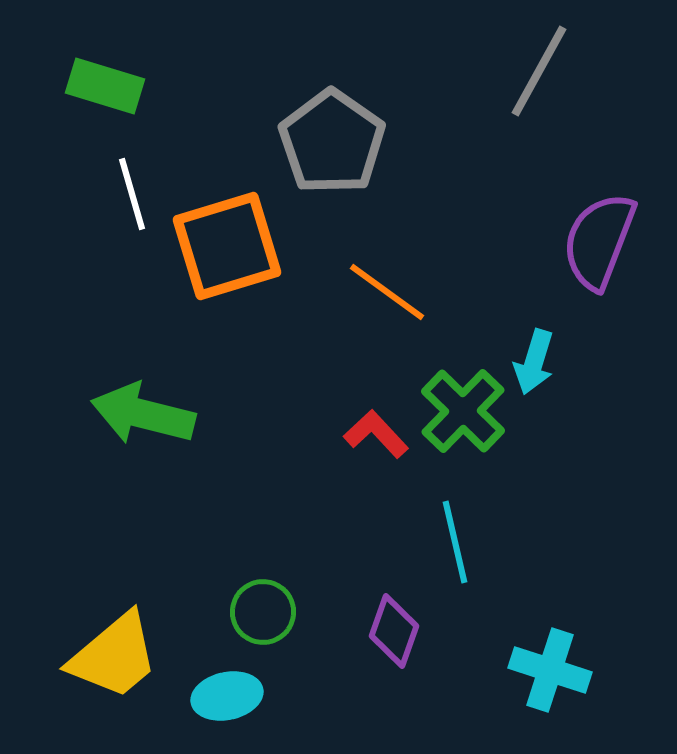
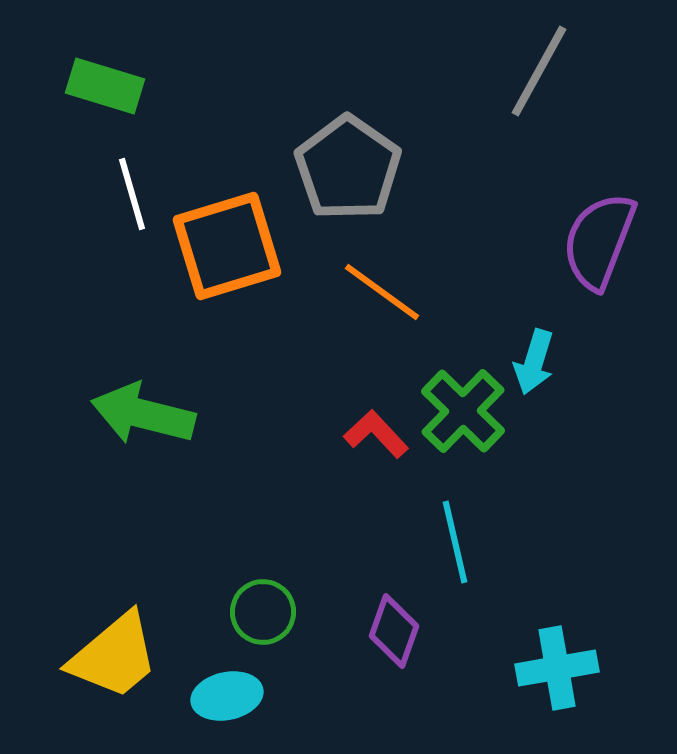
gray pentagon: moved 16 px right, 26 px down
orange line: moved 5 px left
cyan cross: moved 7 px right, 2 px up; rotated 28 degrees counterclockwise
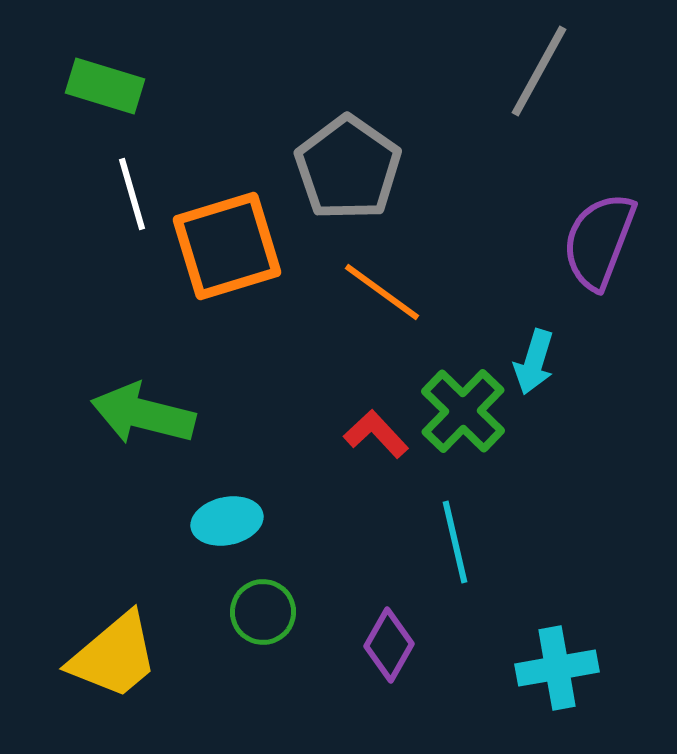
purple diamond: moved 5 px left, 14 px down; rotated 10 degrees clockwise
cyan ellipse: moved 175 px up
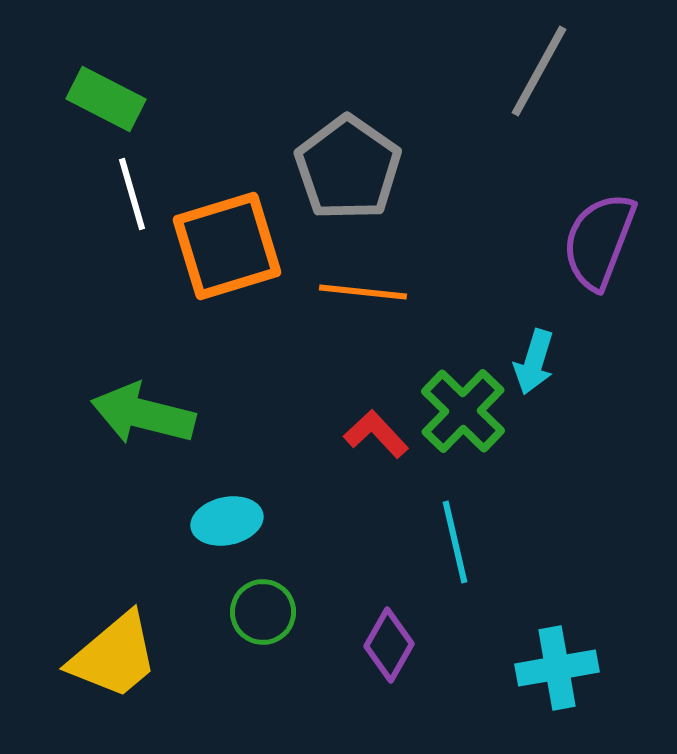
green rectangle: moved 1 px right, 13 px down; rotated 10 degrees clockwise
orange line: moved 19 px left; rotated 30 degrees counterclockwise
